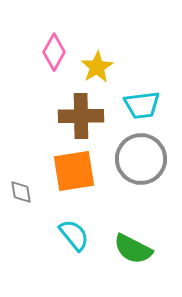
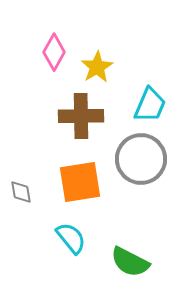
cyan trapezoid: moved 8 px right; rotated 60 degrees counterclockwise
orange square: moved 6 px right, 11 px down
cyan semicircle: moved 3 px left, 3 px down
green semicircle: moved 3 px left, 13 px down
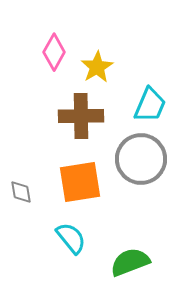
green semicircle: rotated 132 degrees clockwise
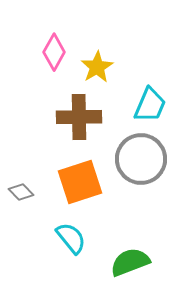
brown cross: moved 2 px left, 1 px down
orange square: rotated 9 degrees counterclockwise
gray diamond: rotated 35 degrees counterclockwise
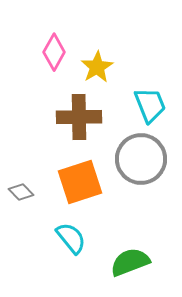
cyan trapezoid: rotated 45 degrees counterclockwise
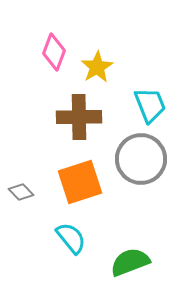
pink diamond: rotated 9 degrees counterclockwise
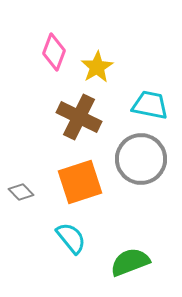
cyan trapezoid: rotated 57 degrees counterclockwise
brown cross: rotated 27 degrees clockwise
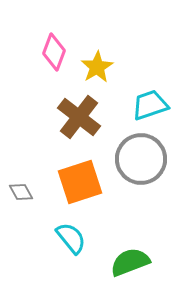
cyan trapezoid: rotated 30 degrees counterclockwise
brown cross: rotated 12 degrees clockwise
gray diamond: rotated 15 degrees clockwise
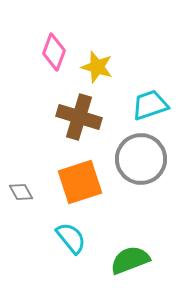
yellow star: rotated 24 degrees counterclockwise
brown cross: rotated 21 degrees counterclockwise
green semicircle: moved 2 px up
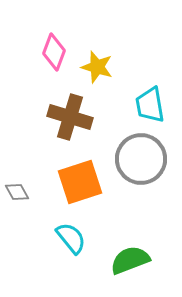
cyan trapezoid: rotated 81 degrees counterclockwise
brown cross: moved 9 px left
gray diamond: moved 4 px left
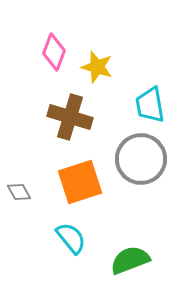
gray diamond: moved 2 px right
